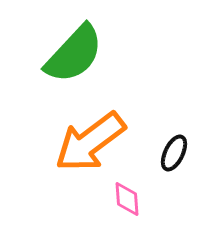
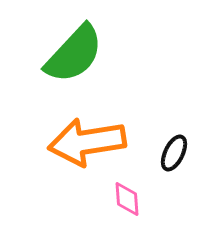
orange arrow: moved 3 px left; rotated 28 degrees clockwise
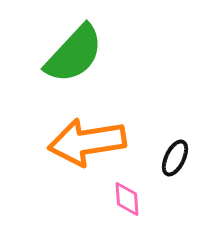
black ellipse: moved 1 px right, 5 px down
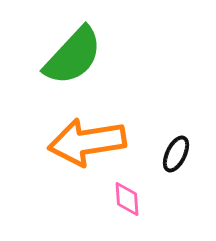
green semicircle: moved 1 px left, 2 px down
black ellipse: moved 1 px right, 4 px up
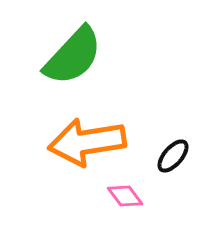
black ellipse: moved 3 px left, 2 px down; rotated 15 degrees clockwise
pink diamond: moved 2 px left, 3 px up; rotated 33 degrees counterclockwise
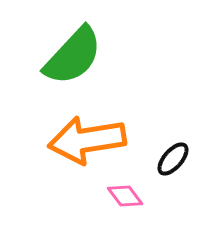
orange arrow: moved 2 px up
black ellipse: moved 3 px down
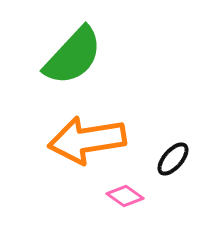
pink diamond: rotated 18 degrees counterclockwise
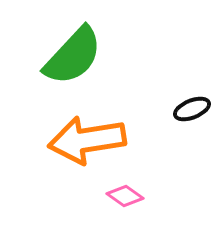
black ellipse: moved 19 px right, 50 px up; rotated 27 degrees clockwise
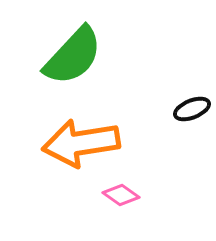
orange arrow: moved 6 px left, 3 px down
pink diamond: moved 4 px left, 1 px up
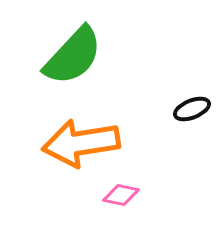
pink diamond: rotated 24 degrees counterclockwise
